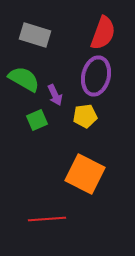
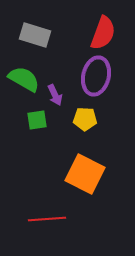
yellow pentagon: moved 3 px down; rotated 10 degrees clockwise
green square: rotated 15 degrees clockwise
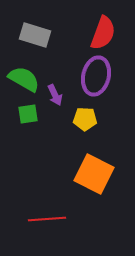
green square: moved 9 px left, 6 px up
orange square: moved 9 px right
